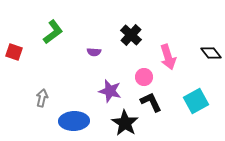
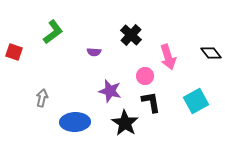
pink circle: moved 1 px right, 1 px up
black L-shape: rotated 15 degrees clockwise
blue ellipse: moved 1 px right, 1 px down
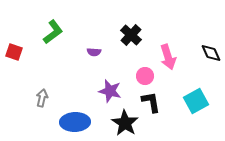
black diamond: rotated 15 degrees clockwise
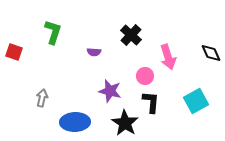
green L-shape: rotated 35 degrees counterclockwise
black L-shape: rotated 15 degrees clockwise
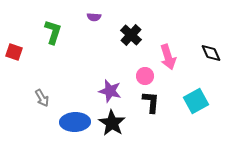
purple semicircle: moved 35 px up
gray arrow: rotated 138 degrees clockwise
black star: moved 13 px left
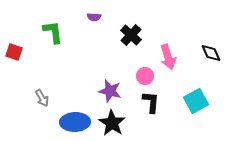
green L-shape: rotated 25 degrees counterclockwise
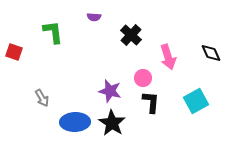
pink circle: moved 2 px left, 2 px down
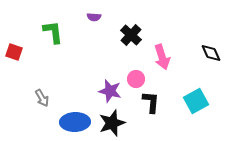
pink arrow: moved 6 px left
pink circle: moved 7 px left, 1 px down
black star: rotated 20 degrees clockwise
